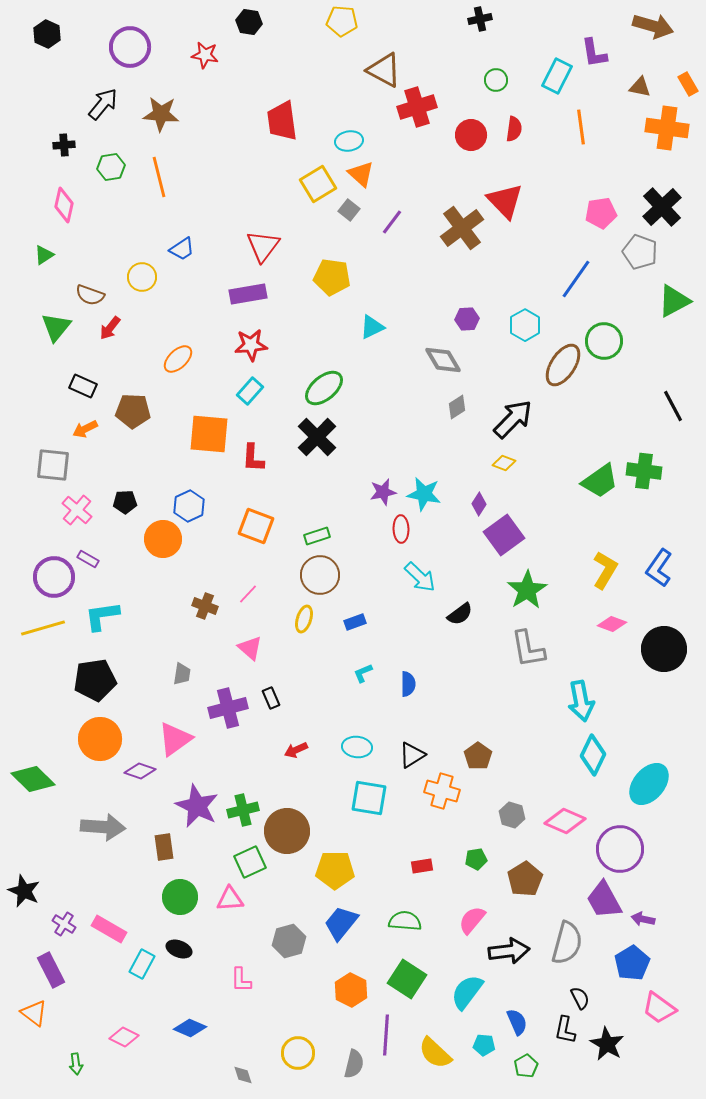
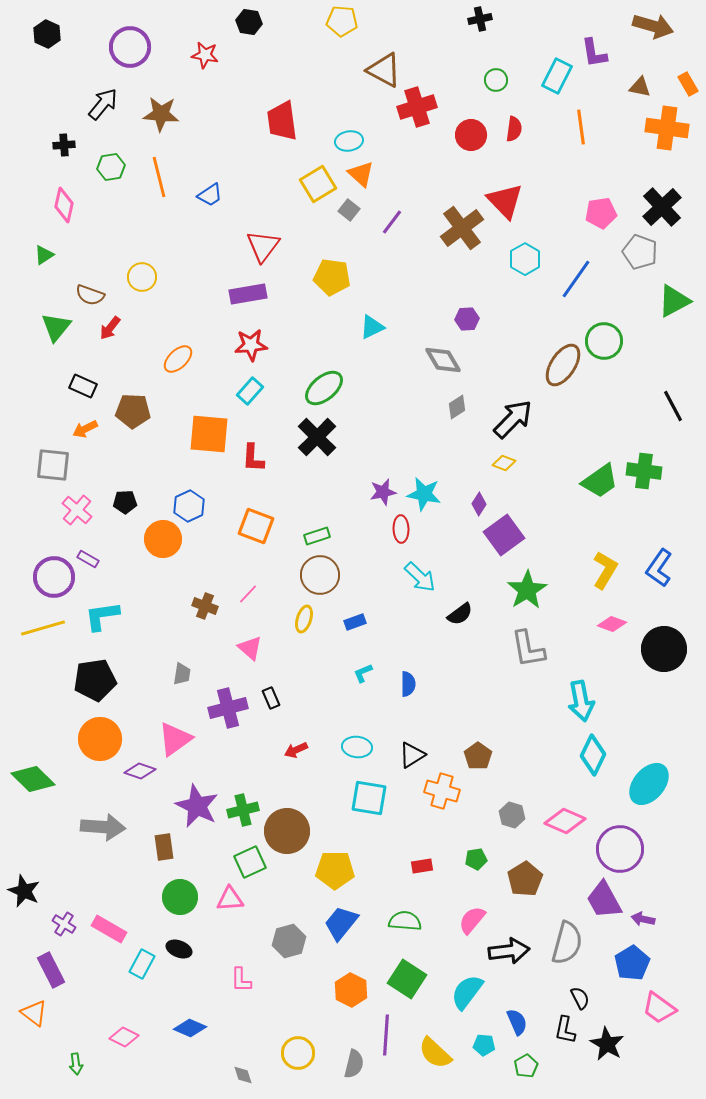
blue trapezoid at (182, 249): moved 28 px right, 54 px up
cyan hexagon at (525, 325): moved 66 px up
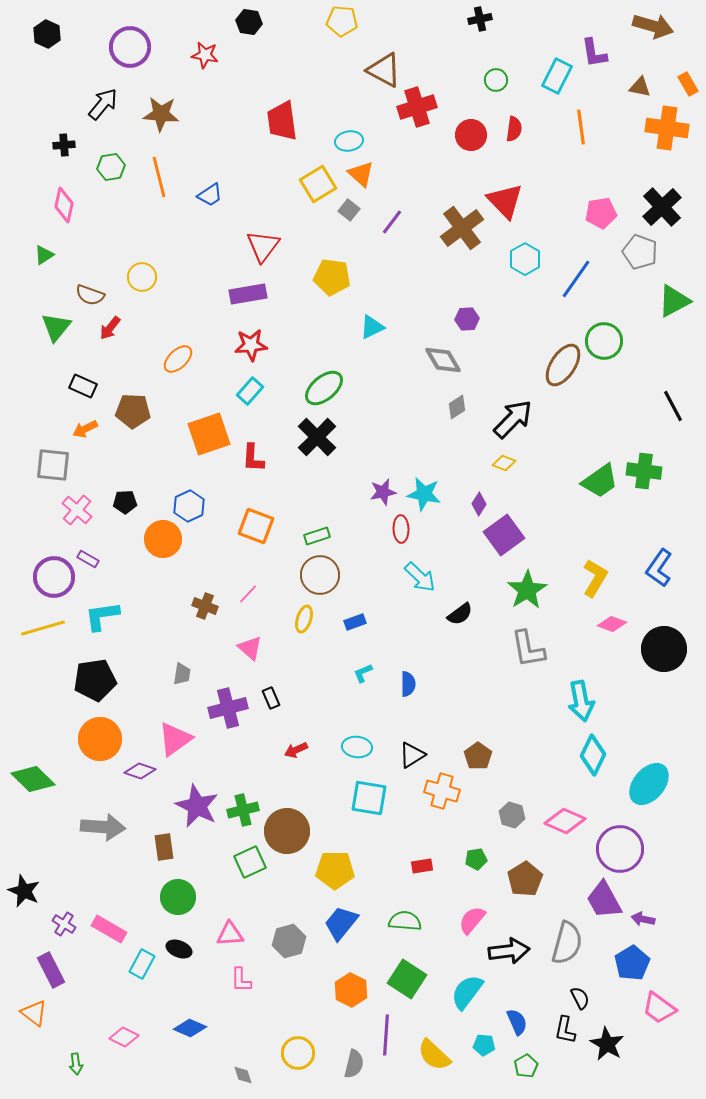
orange square at (209, 434): rotated 24 degrees counterclockwise
yellow L-shape at (605, 570): moved 10 px left, 8 px down
green circle at (180, 897): moved 2 px left
pink triangle at (230, 899): moved 35 px down
yellow semicircle at (435, 1053): moved 1 px left, 2 px down
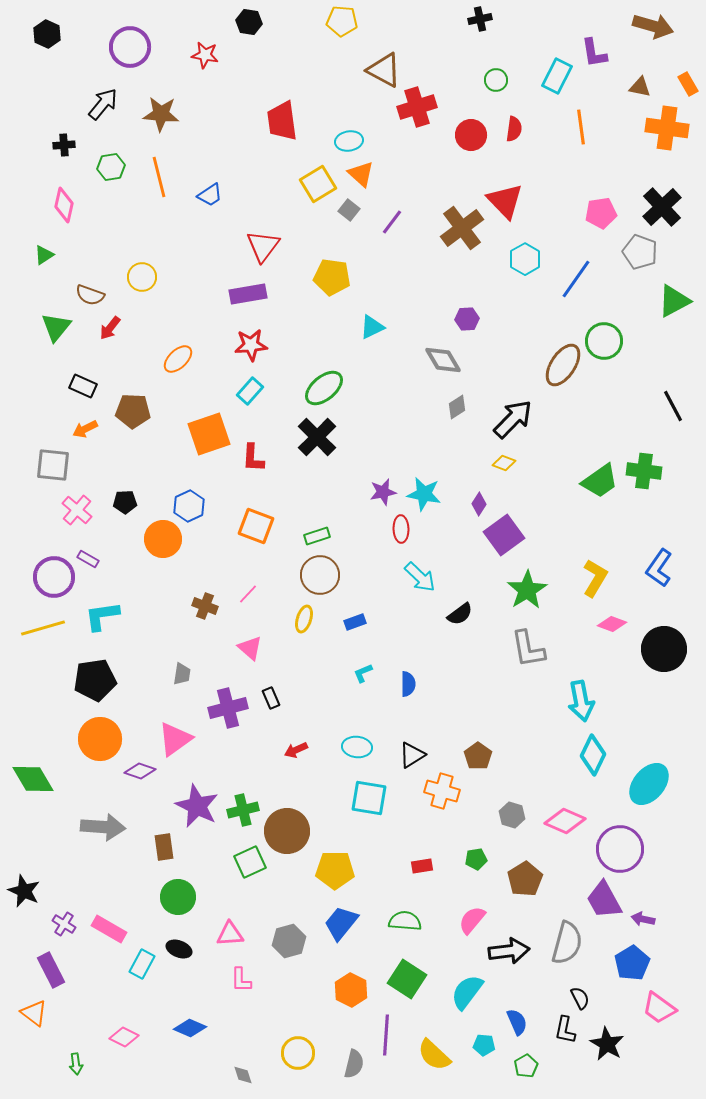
green diamond at (33, 779): rotated 15 degrees clockwise
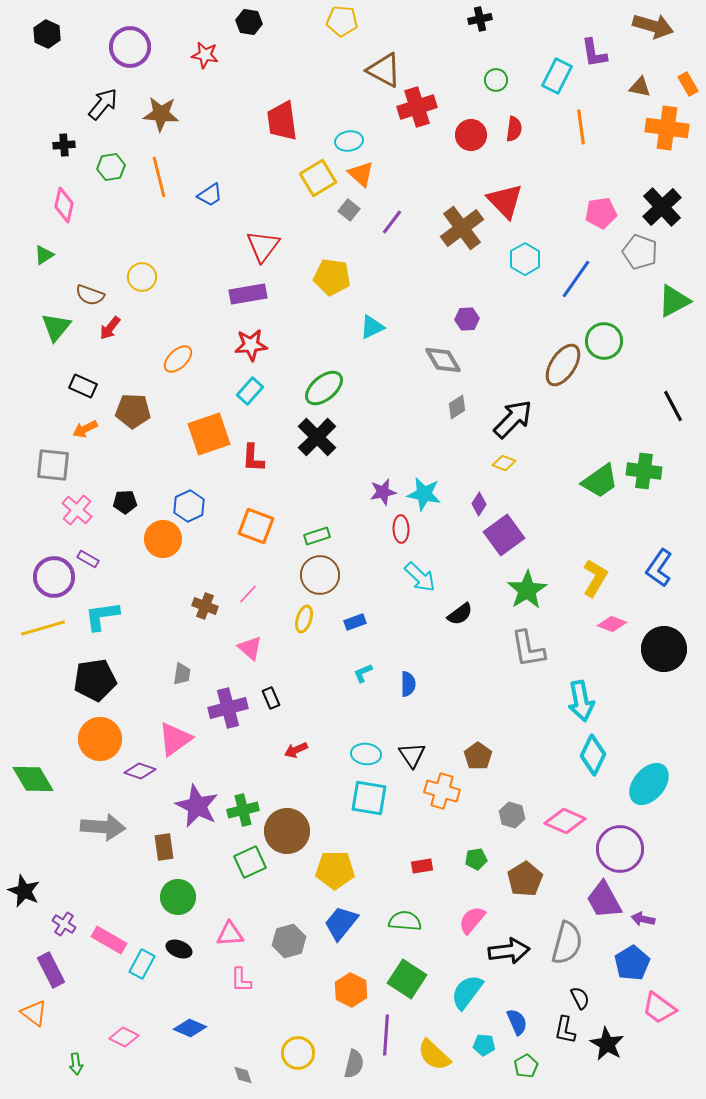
yellow square at (318, 184): moved 6 px up
cyan ellipse at (357, 747): moved 9 px right, 7 px down
black triangle at (412, 755): rotated 32 degrees counterclockwise
pink rectangle at (109, 929): moved 11 px down
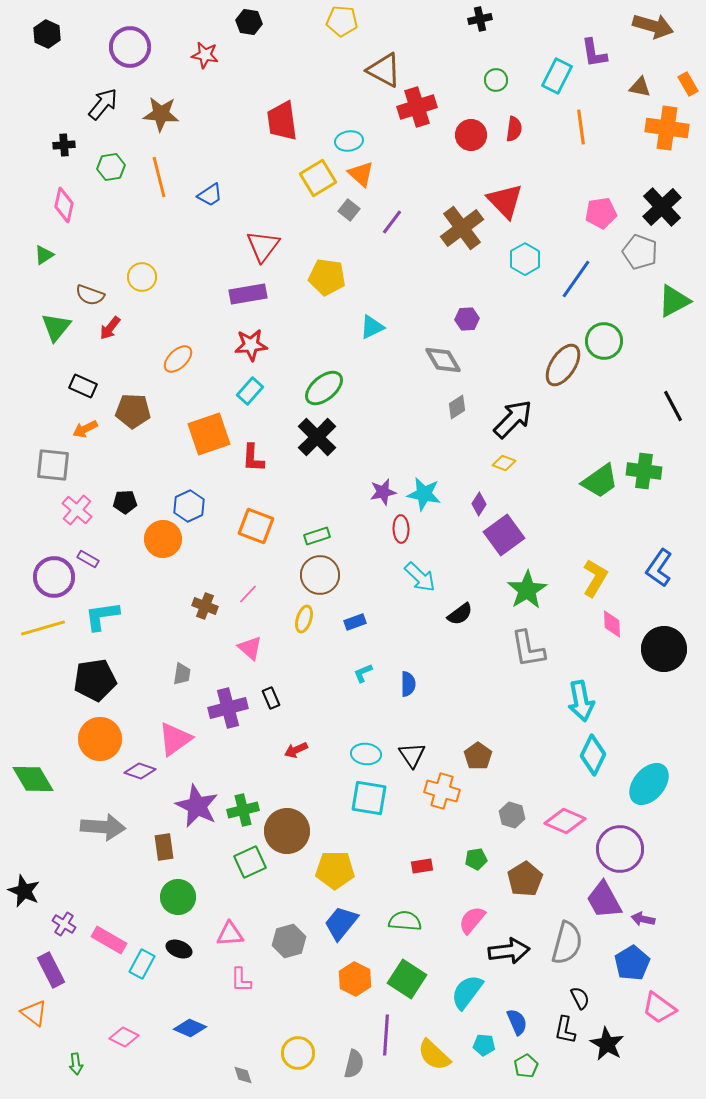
yellow pentagon at (332, 277): moved 5 px left
pink diamond at (612, 624): rotated 68 degrees clockwise
orange hexagon at (351, 990): moved 4 px right, 11 px up
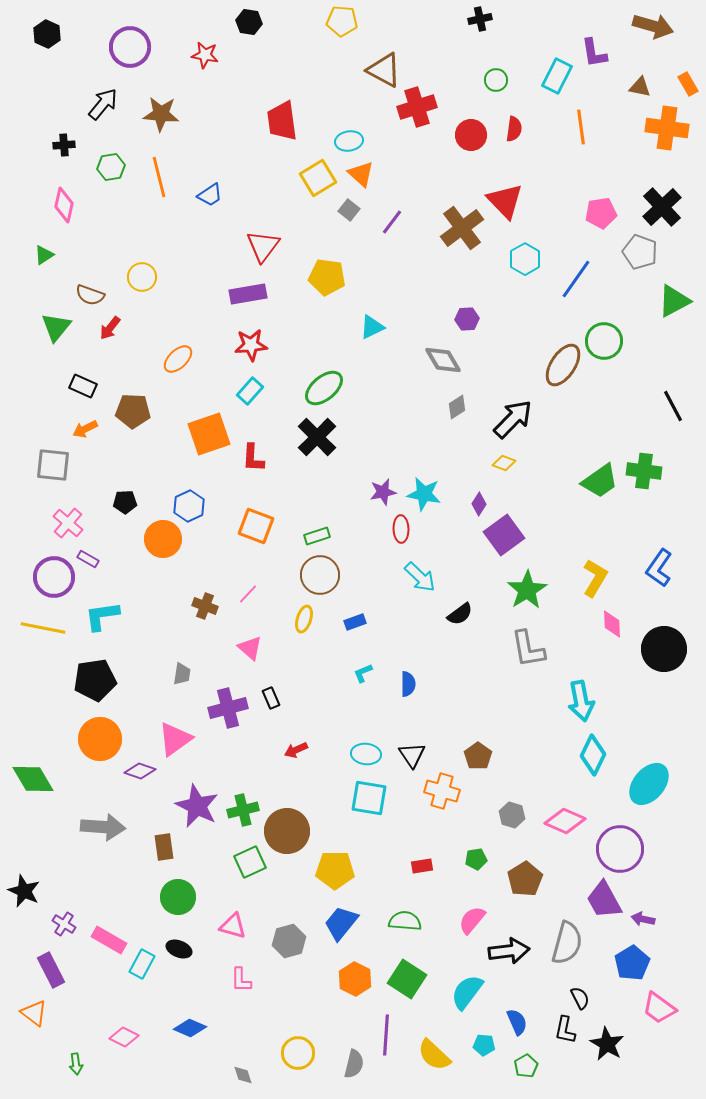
pink cross at (77, 510): moved 9 px left, 13 px down
yellow line at (43, 628): rotated 27 degrees clockwise
pink triangle at (230, 934): moved 3 px right, 8 px up; rotated 20 degrees clockwise
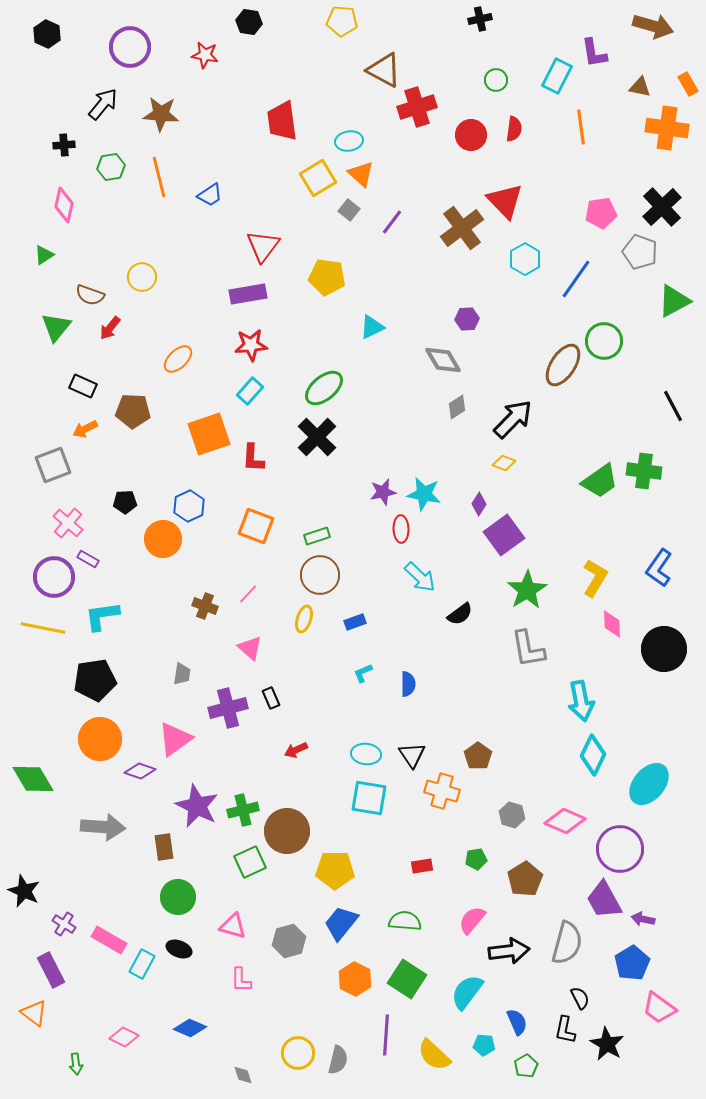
gray square at (53, 465): rotated 27 degrees counterclockwise
gray semicircle at (354, 1064): moved 16 px left, 4 px up
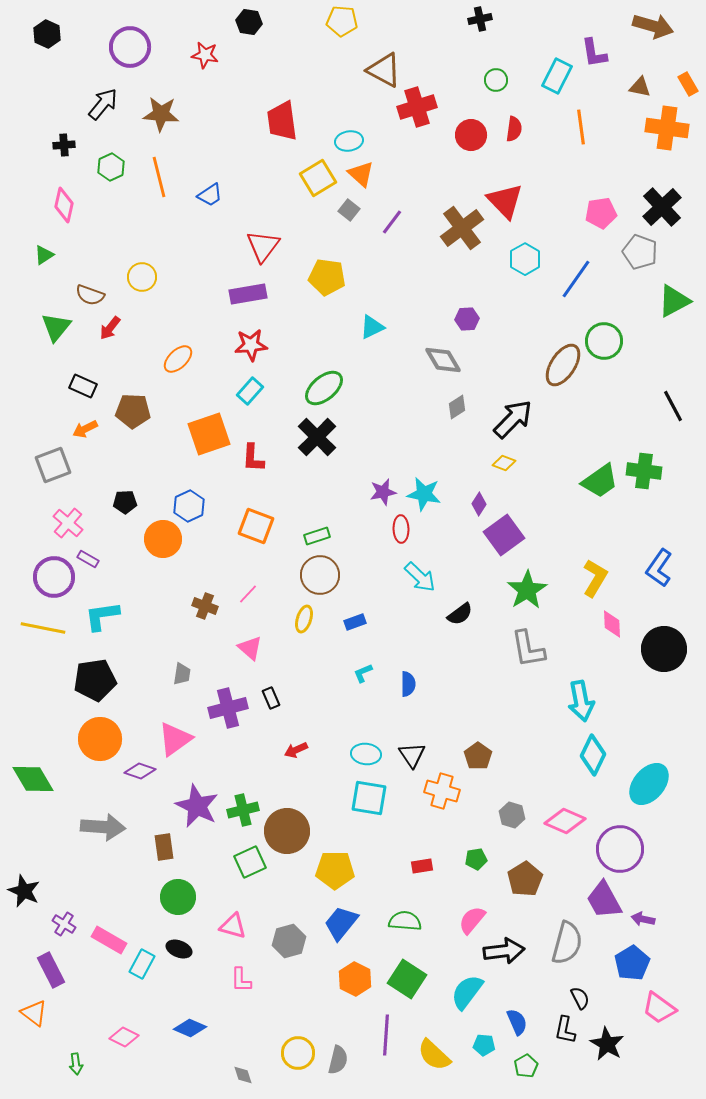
green hexagon at (111, 167): rotated 16 degrees counterclockwise
black arrow at (509, 951): moved 5 px left
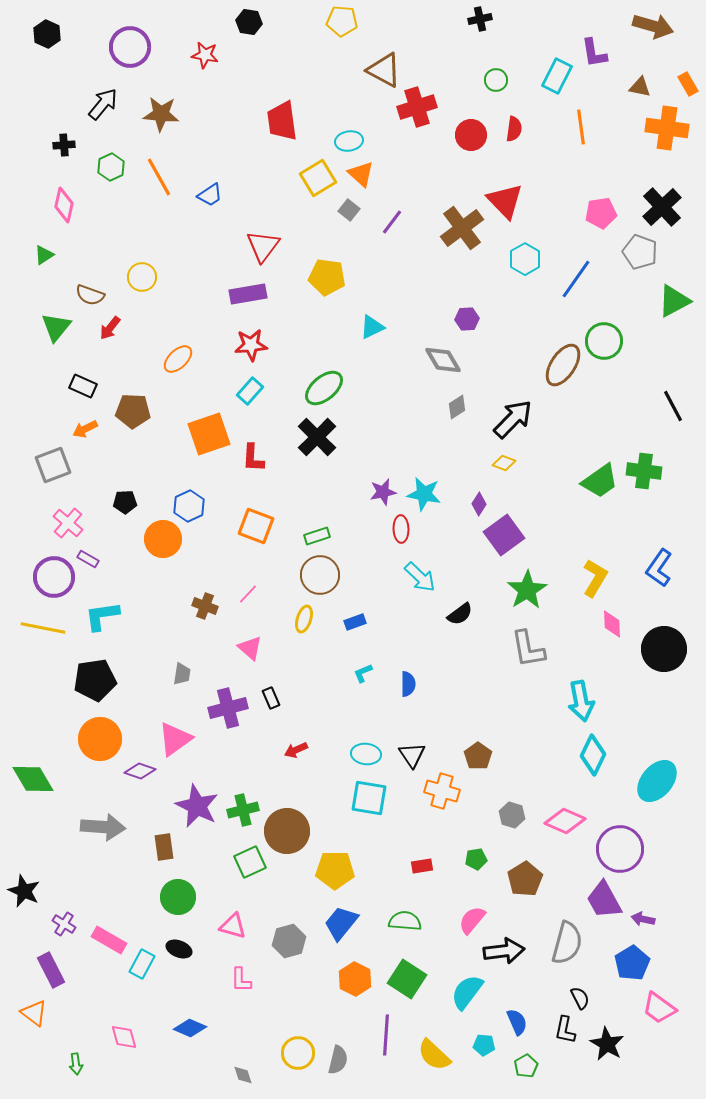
orange line at (159, 177): rotated 15 degrees counterclockwise
cyan ellipse at (649, 784): moved 8 px right, 3 px up
pink diamond at (124, 1037): rotated 48 degrees clockwise
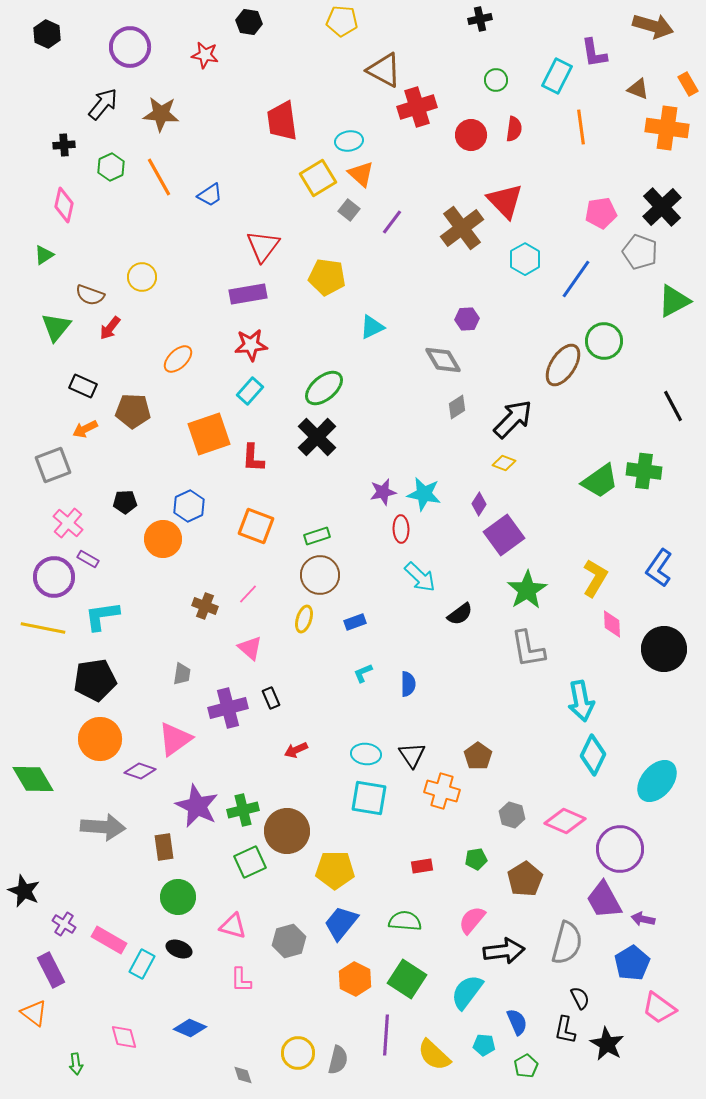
brown triangle at (640, 87): moved 2 px left, 2 px down; rotated 10 degrees clockwise
